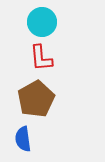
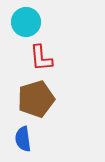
cyan circle: moved 16 px left
brown pentagon: rotated 12 degrees clockwise
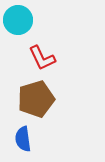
cyan circle: moved 8 px left, 2 px up
red L-shape: moved 1 px right; rotated 20 degrees counterclockwise
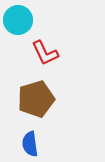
red L-shape: moved 3 px right, 5 px up
blue semicircle: moved 7 px right, 5 px down
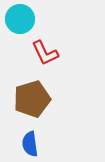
cyan circle: moved 2 px right, 1 px up
brown pentagon: moved 4 px left
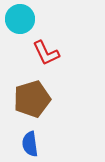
red L-shape: moved 1 px right
